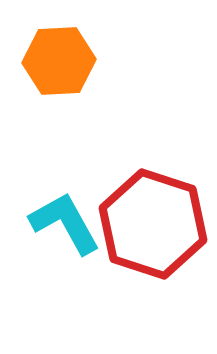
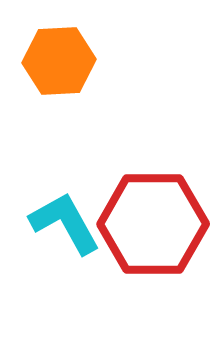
red hexagon: rotated 18 degrees counterclockwise
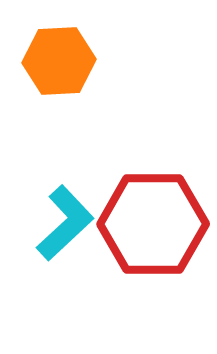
cyan L-shape: rotated 76 degrees clockwise
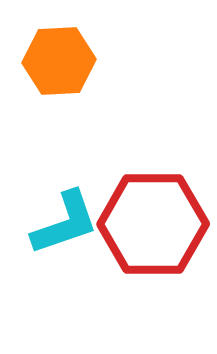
cyan L-shape: rotated 24 degrees clockwise
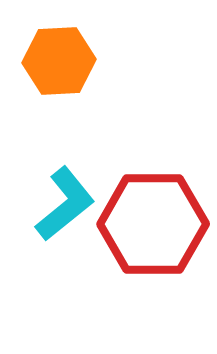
cyan L-shape: moved 19 px up; rotated 20 degrees counterclockwise
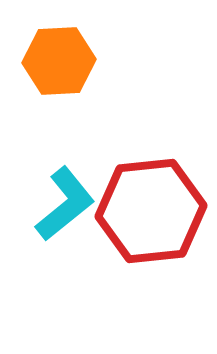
red hexagon: moved 2 px left, 13 px up; rotated 6 degrees counterclockwise
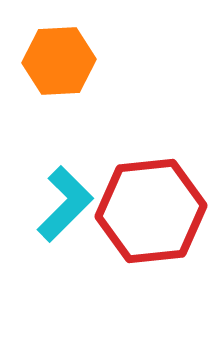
cyan L-shape: rotated 6 degrees counterclockwise
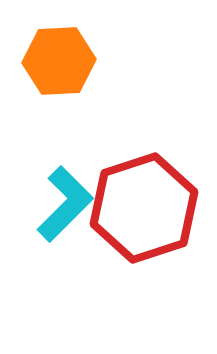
red hexagon: moved 7 px left, 3 px up; rotated 12 degrees counterclockwise
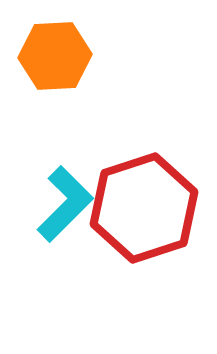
orange hexagon: moved 4 px left, 5 px up
